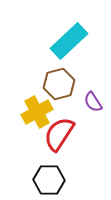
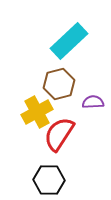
purple semicircle: rotated 120 degrees clockwise
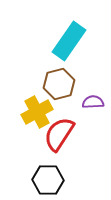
cyan rectangle: rotated 12 degrees counterclockwise
black hexagon: moved 1 px left
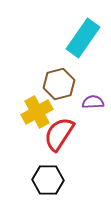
cyan rectangle: moved 14 px right, 3 px up
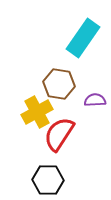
brown hexagon: rotated 24 degrees clockwise
purple semicircle: moved 2 px right, 2 px up
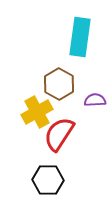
cyan rectangle: moved 3 px left, 1 px up; rotated 27 degrees counterclockwise
brown hexagon: rotated 20 degrees clockwise
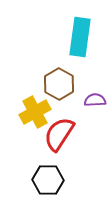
yellow cross: moved 2 px left
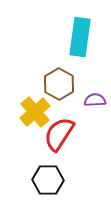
yellow cross: rotated 12 degrees counterclockwise
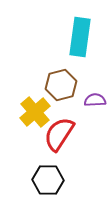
brown hexagon: moved 2 px right, 1 px down; rotated 16 degrees clockwise
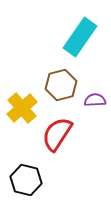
cyan rectangle: rotated 27 degrees clockwise
yellow cross: moved 13 px left, 4 px up
red semicircle: moved 2 px left
black hexagon: moved 22 px left; rotated 12 degrees clockwise
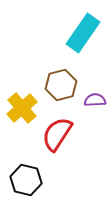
cyan rectangle: moved 3 px right, 4 px up
